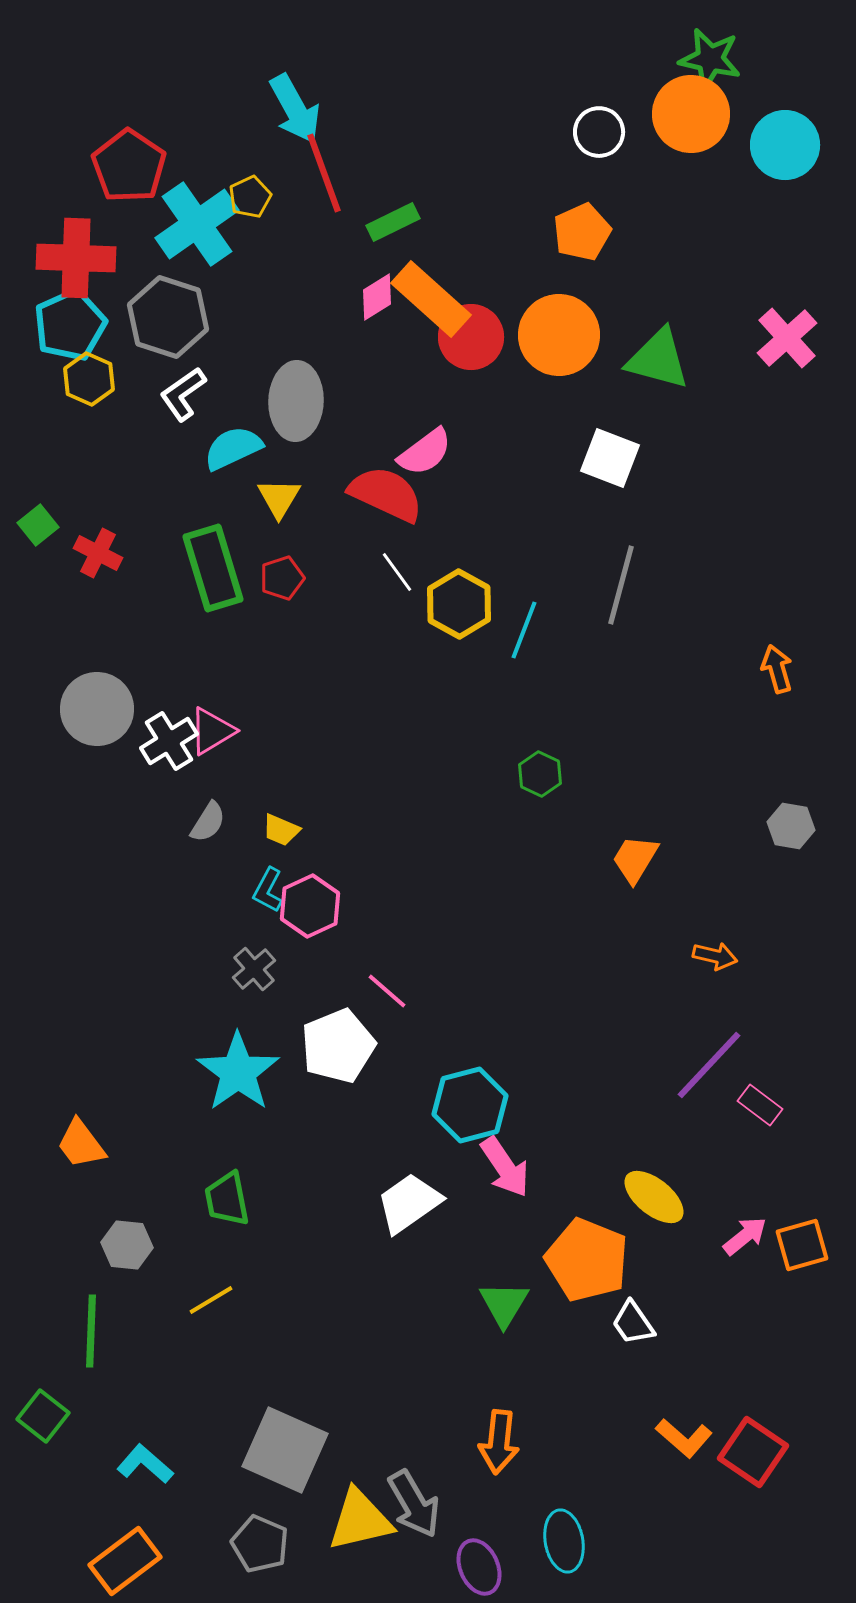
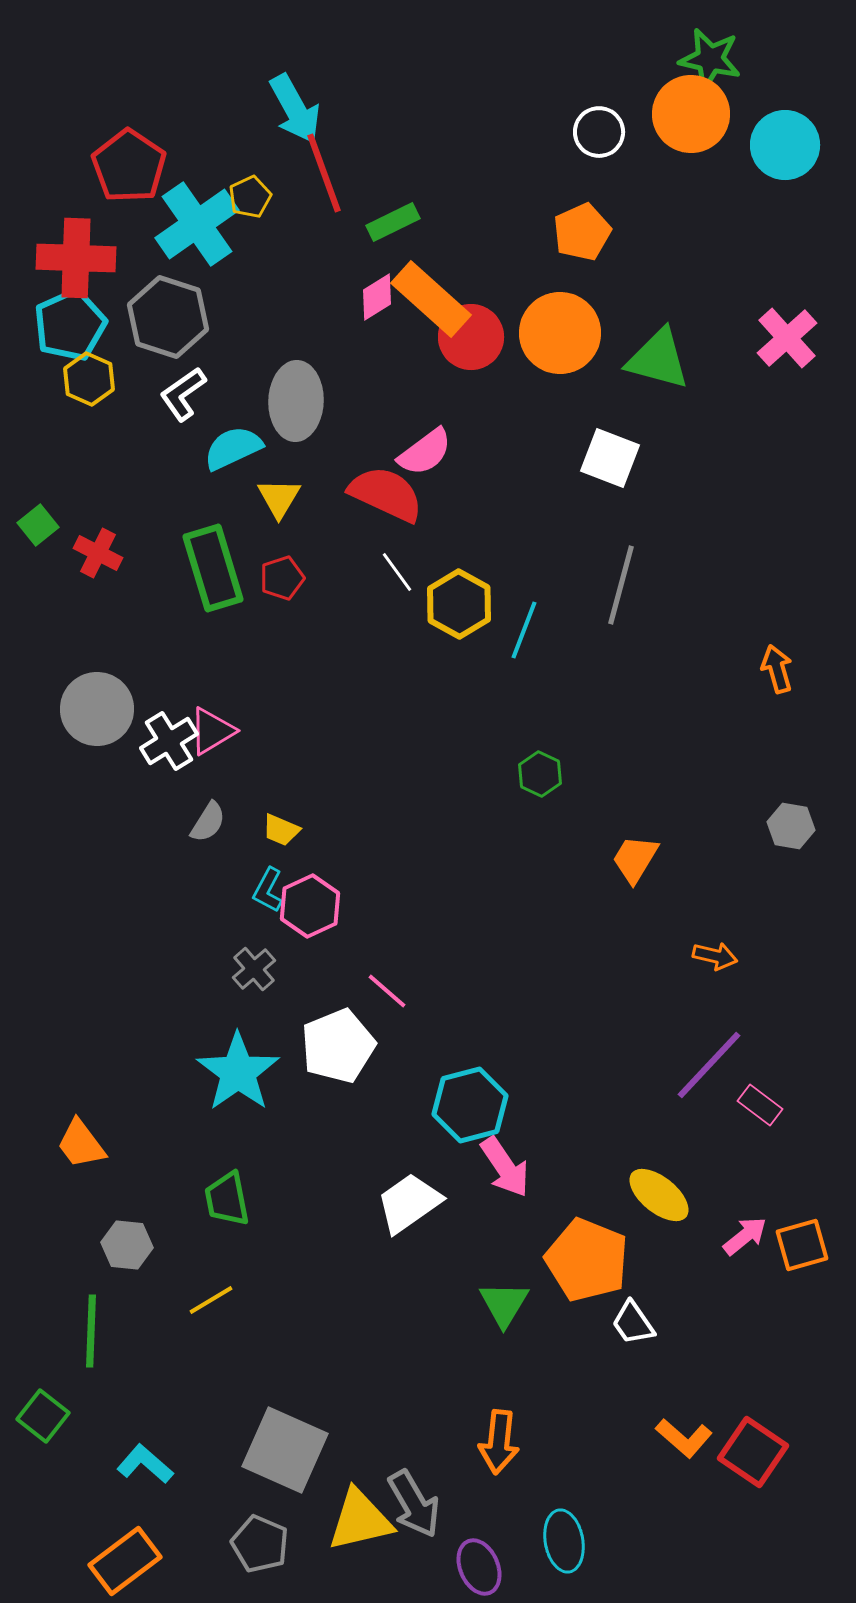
orange circle at (559, 335): moved 1 px right, 2 px up
yellow ellipse at (654, 1197): moved 5 px right, 2 px up
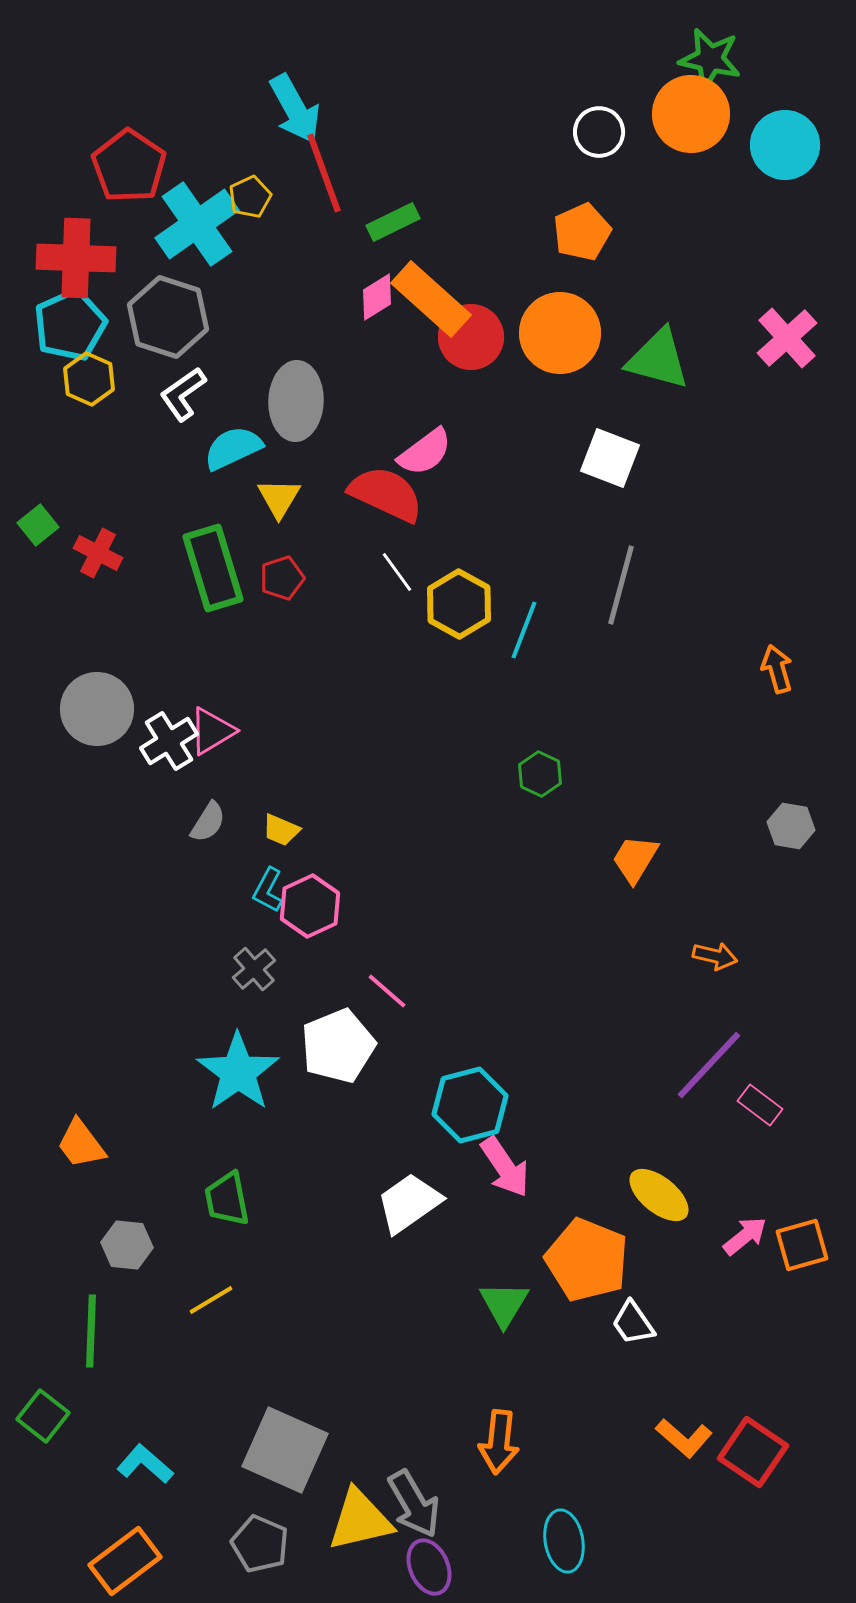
purple ellipse at (479, 1567): moved 50 px left
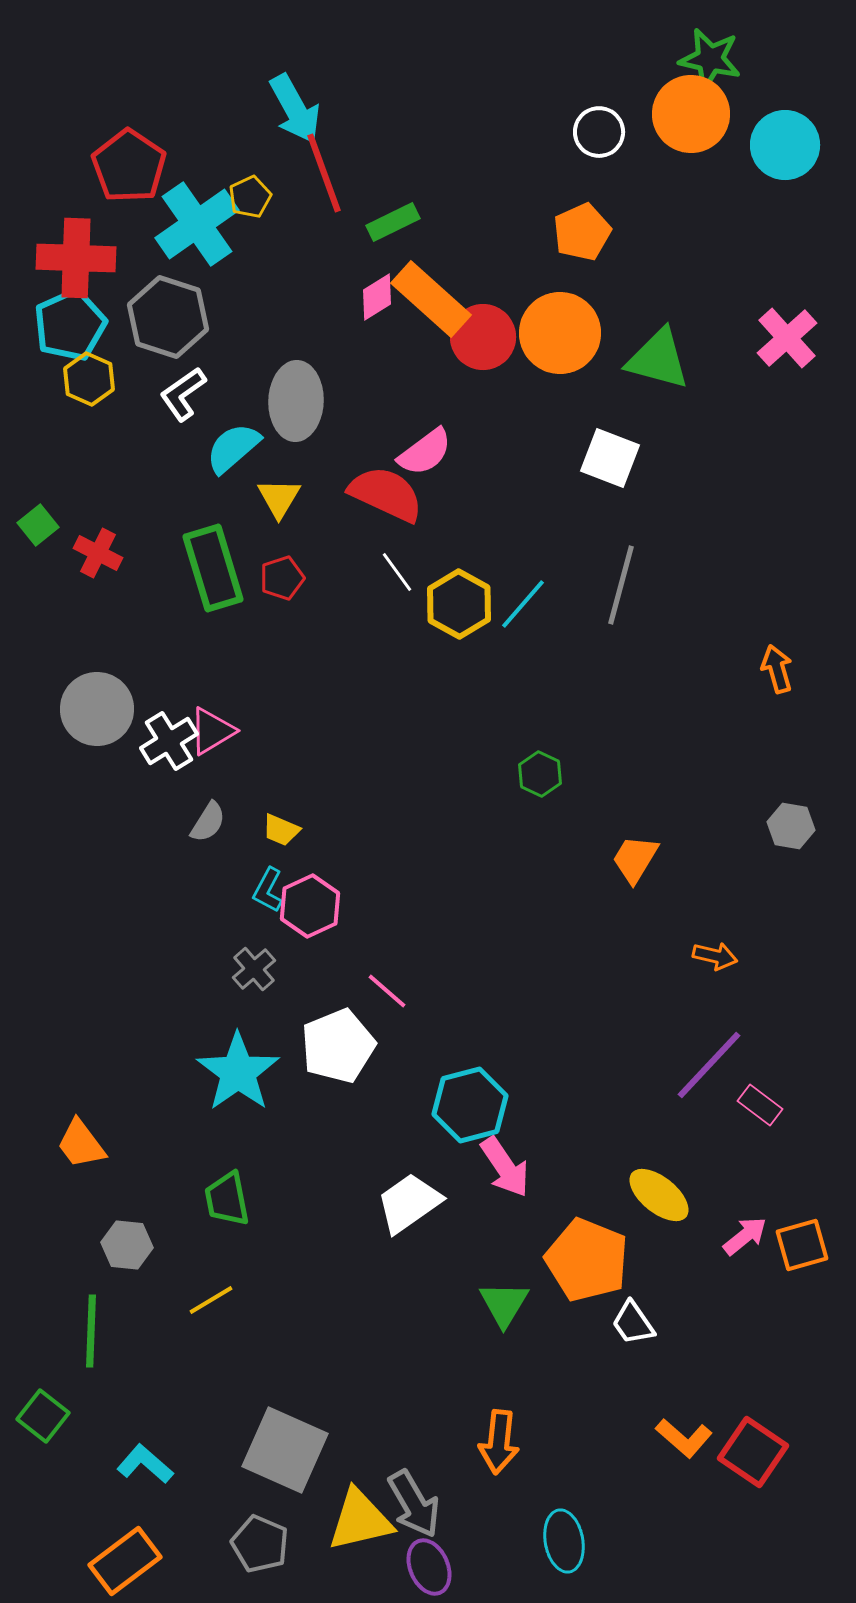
red circle at (471, 337): moved 12 px right
cyan semicircle at (233, 448): rotated 16 degrees counterclockwise
cyan line at (524, 630): moved 1 px left, 26 px up; rotated 20 degrees clockwise
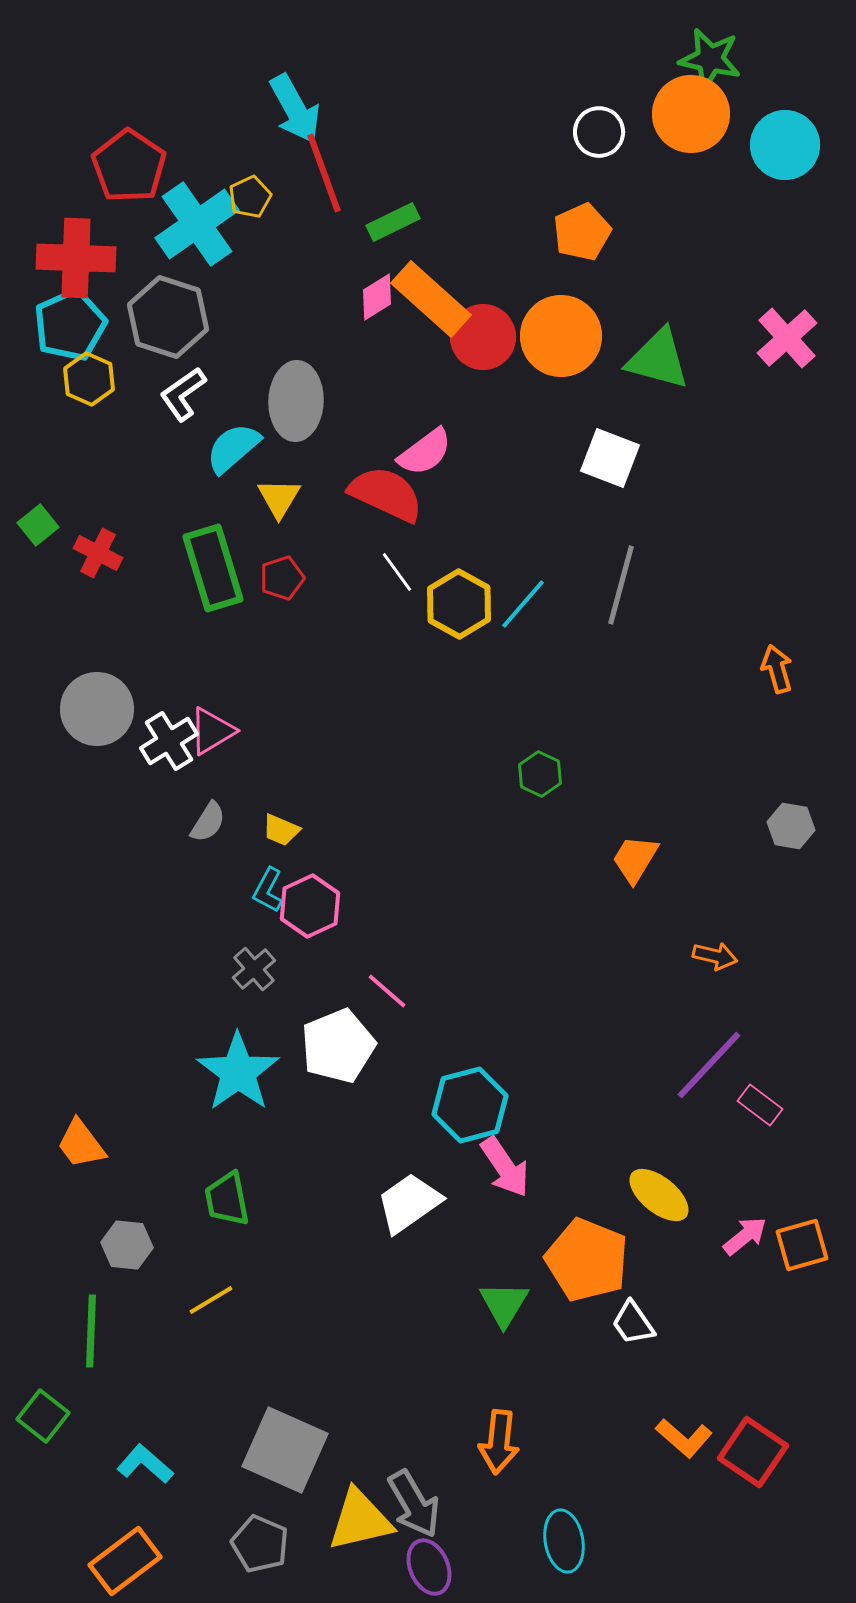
orange circle at (560, 333): moved 1 px right, 3 px down
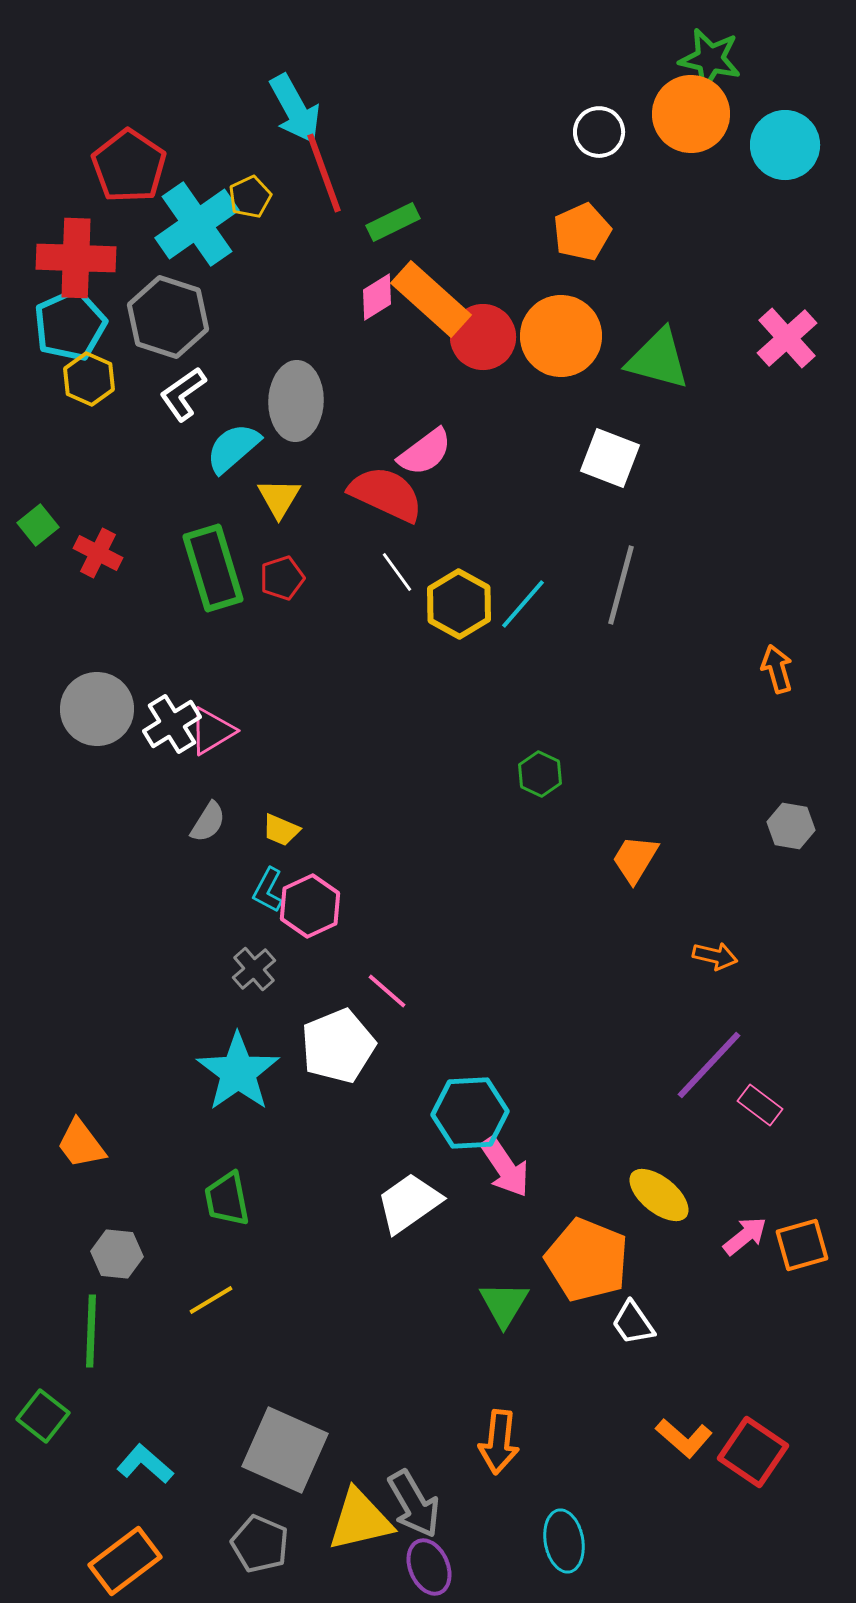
white cross at (169, 741): moved 3 px right, 17 px up
cyan hexagon at (470, 1105): moved 8 px down; rotated 12 degrees clockwise
gray hexagon at (127, 1245): moved 10 px left, 9 px down
